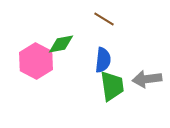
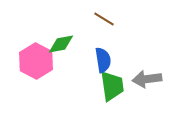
blue semicircle: rotated 15 degrees counterclockwise
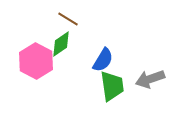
brown line: moved 36 px left
green diamond: rotated 24 degrees counterclockwise
blue semicircle: rotated 40 degrees clockwise
gray arrow: moved 3 px right; rotated 12 degrees counterclockwise
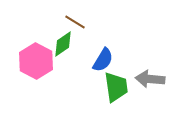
brown line: moved 7 px right, 3 px down
green diamond: moved 2 px right
gray arrow: rotated 24 degrees clockwise
green trapezoid: moved 4 px right, 1 px down
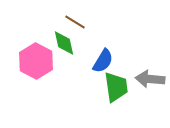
green diamond: moved 1 px right, 1 px up; rotated 68 degrees counterclockwise
blue semicircle: moved 1 px down
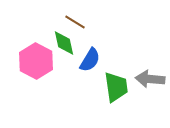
blue semicircle: moved 13 px left, 1 px up
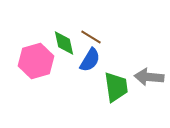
brown line: moved 16 px right, 15 px down
pink hexagon: rotated 16 degrees clockwise
gray arrow: moved 1 px left, 2 px up
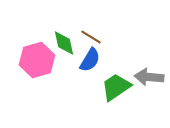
pink hexagon: moved 1 px right, 1 px up
green trapezoid: rotated 116 degrees counterclockwise
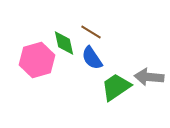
brown line: moved 5 px up
blue semicircle: moved 2 px right, 2 px up; rotated 115 degrees clockwise
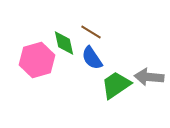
green trapezoid: moved 2 px up
